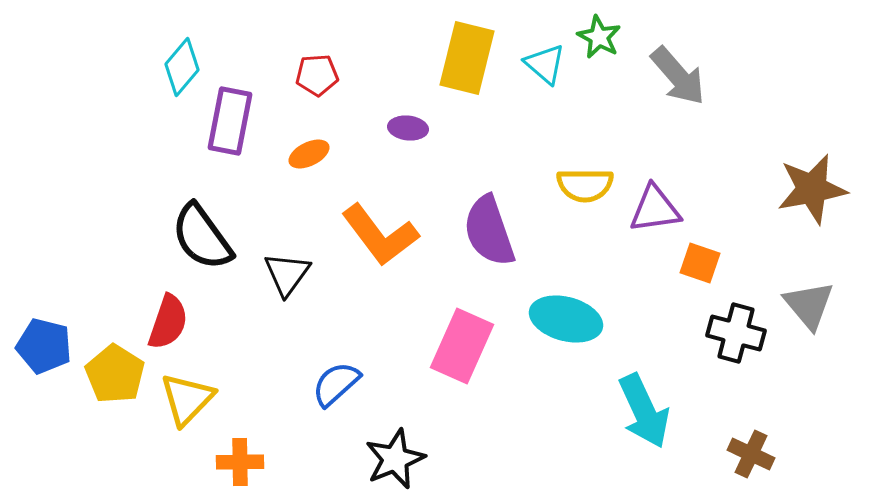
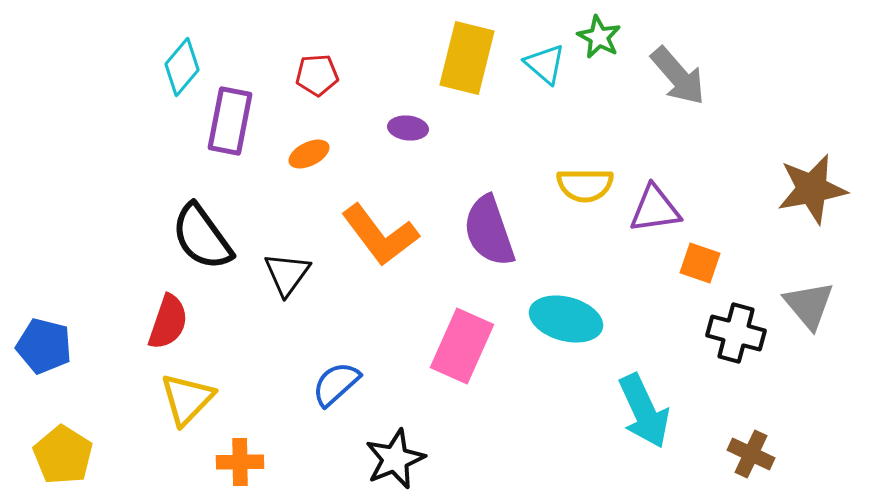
yellow pentagon: moved 52 px left, 81 px down
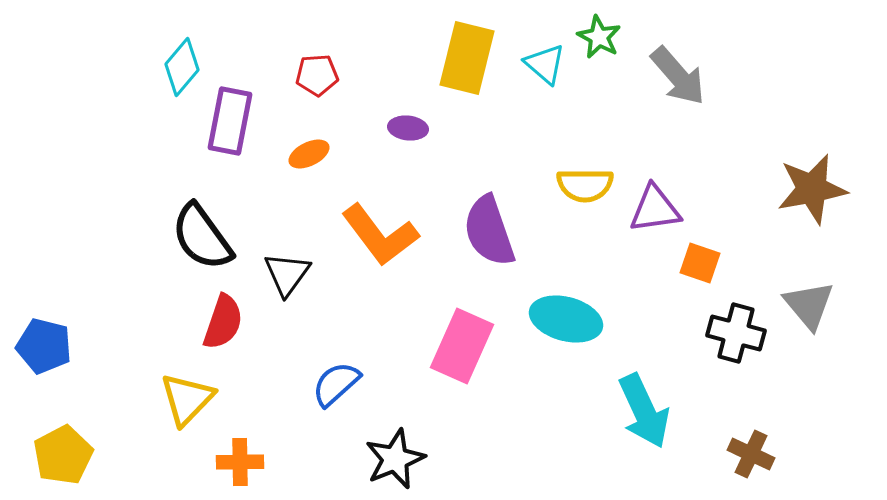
red semicircle: moved 55 px right
yellow pentagon: rotated 12 degrees clockwise
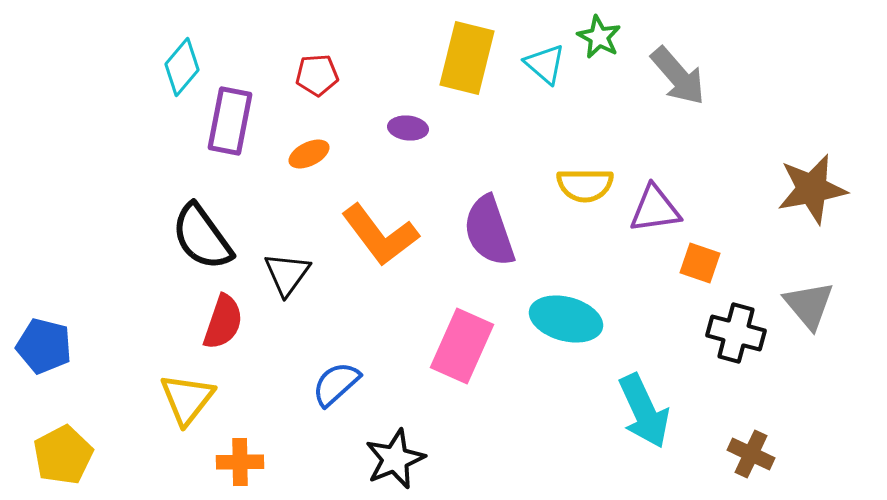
yellow triangle: rotated 6 degrees counterclockwise
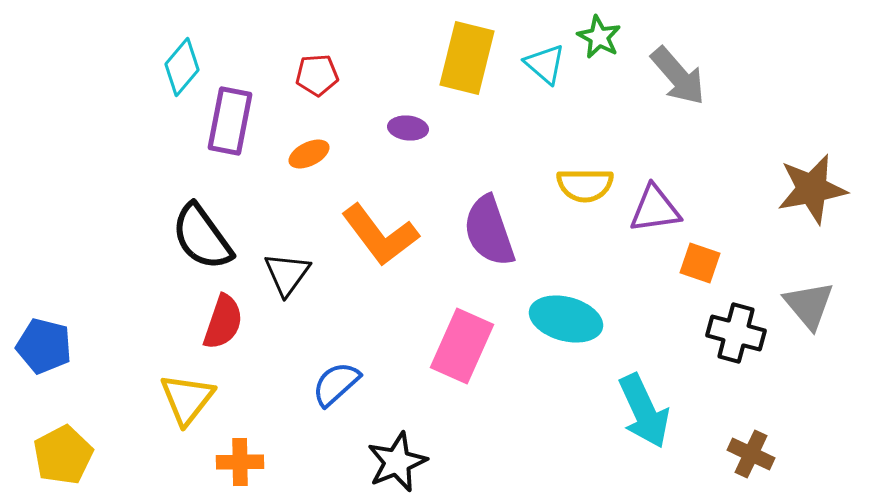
black star: moved 2 px right, 3 px down
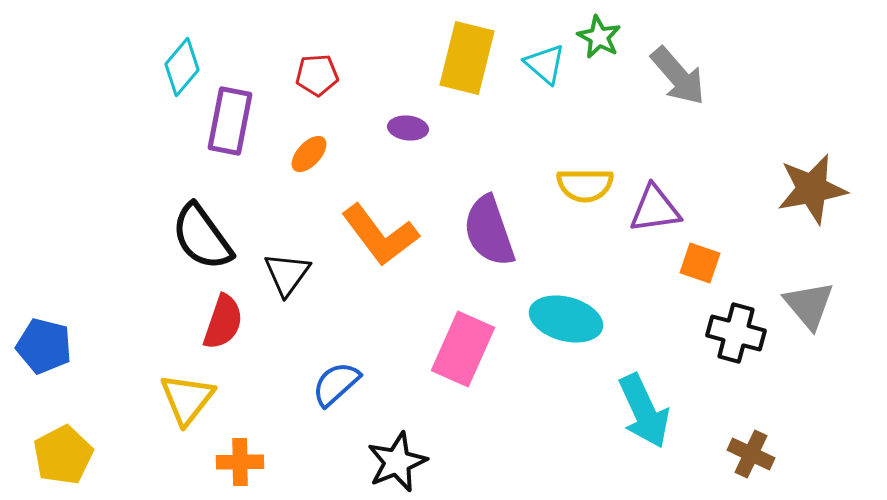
orange ellipse: rotated 21 degrees counterclockwise
pink rectangle: moved 1 px right, 3 px down
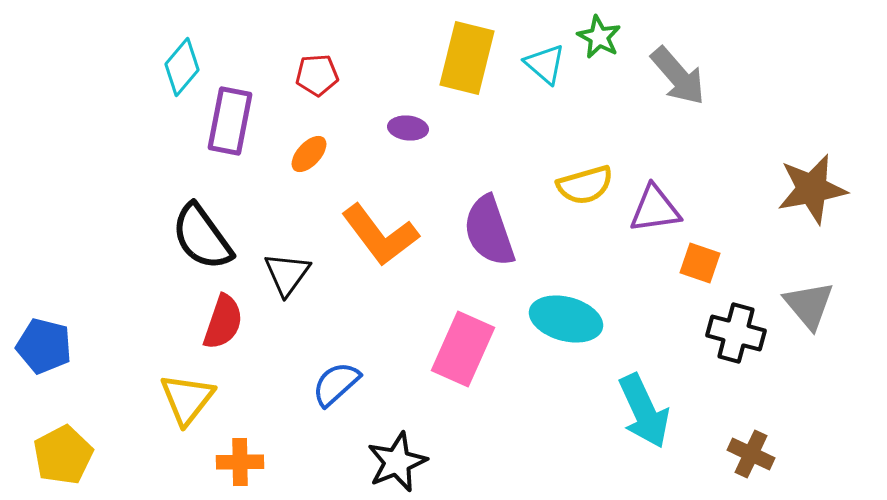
yellow semicircle: rotated 16 degrees counterclockwise
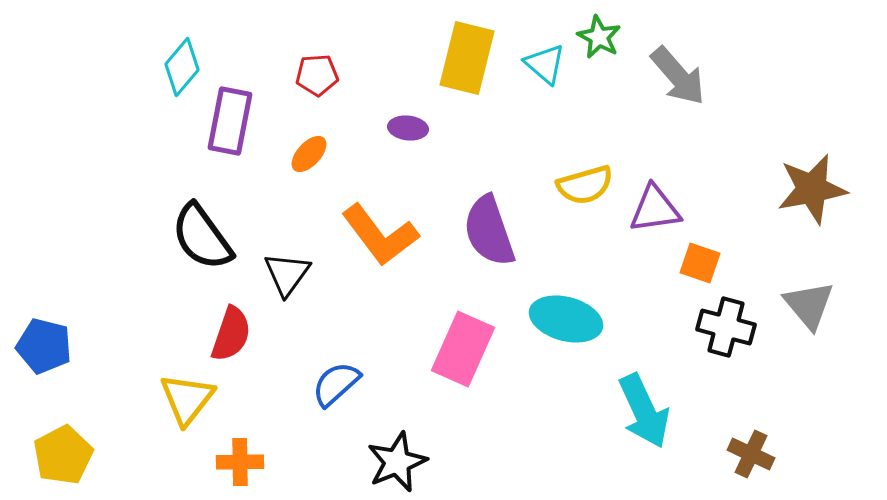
red semicircle: moved 8 px right, 12 px down
black cross: moved 10 px left, 6 px up
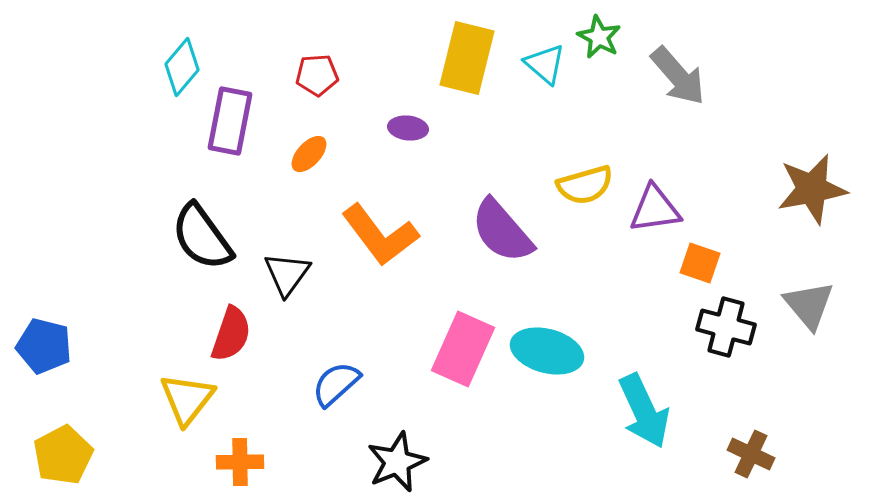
purple semicircle: moved 13 px right; rotated 22 degrees counterclockwise
cyan ellipse: moved 19 px left, 32 px down
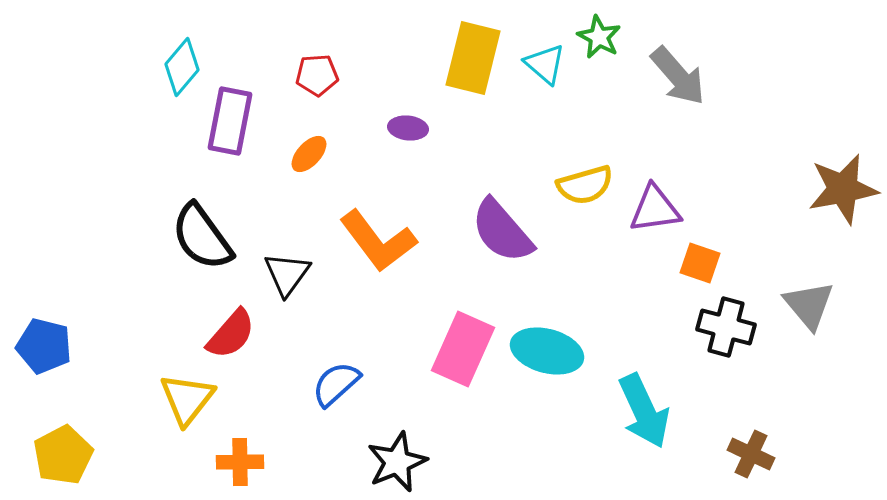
yellow rectangle: moved 6 px right
brown star: moved 31 px right
orange L-shape: moved 2 px left, 6 px down
red semicircle: rotated 22 degrees clockwise
